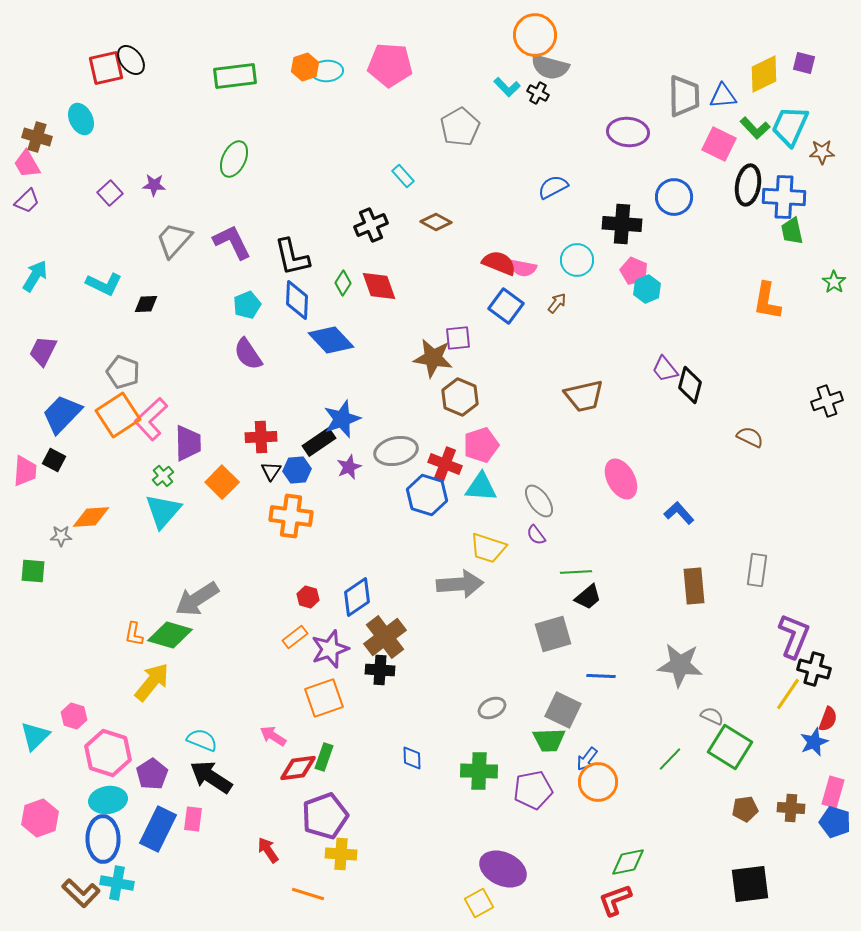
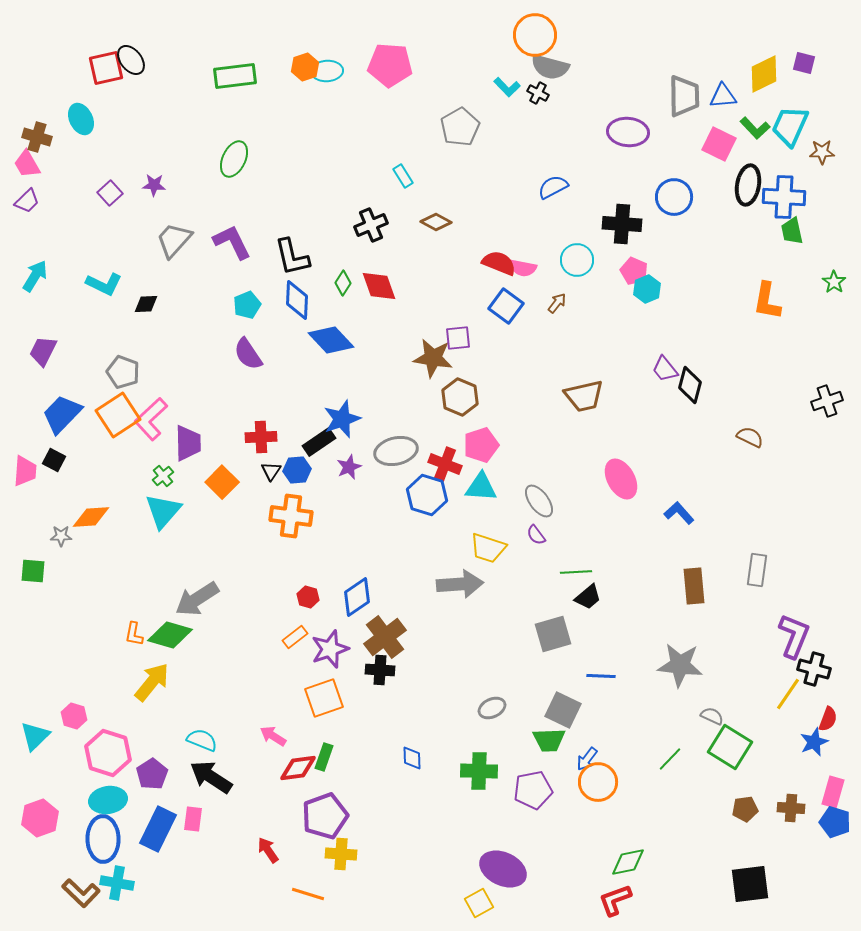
cyan rectangle at (403, 176): rotated 10 degrees clockwise
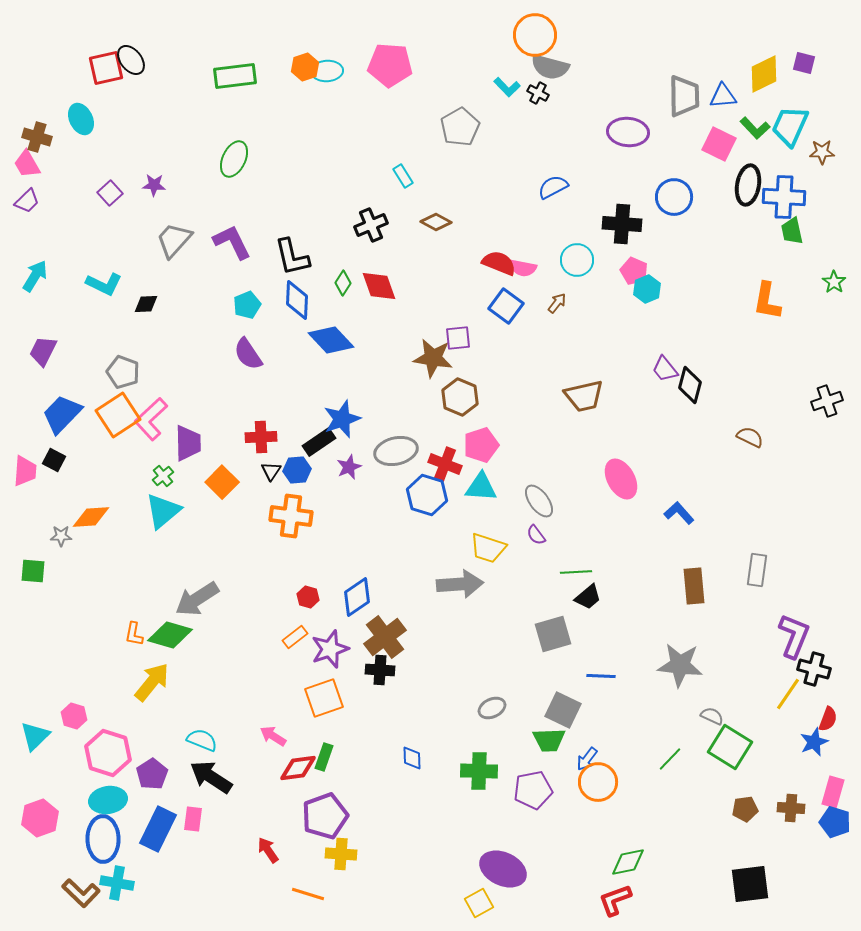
cyan triangle at (163, 511): rotated 9 degrees clockwise
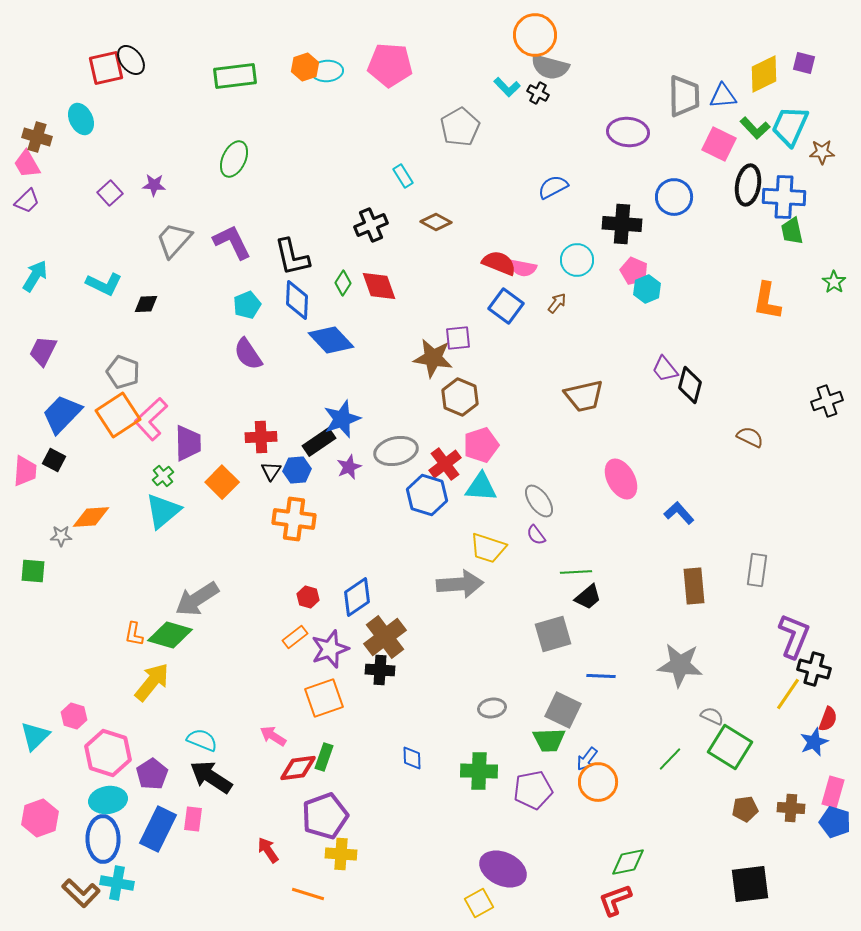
red cross at (445, 464): rotated 32 degrees clockwise
orange cross at (291, 516): moved 3 px right, 3 px down
gray ellipse at (492, 708): rotated 16 degrees clockwise
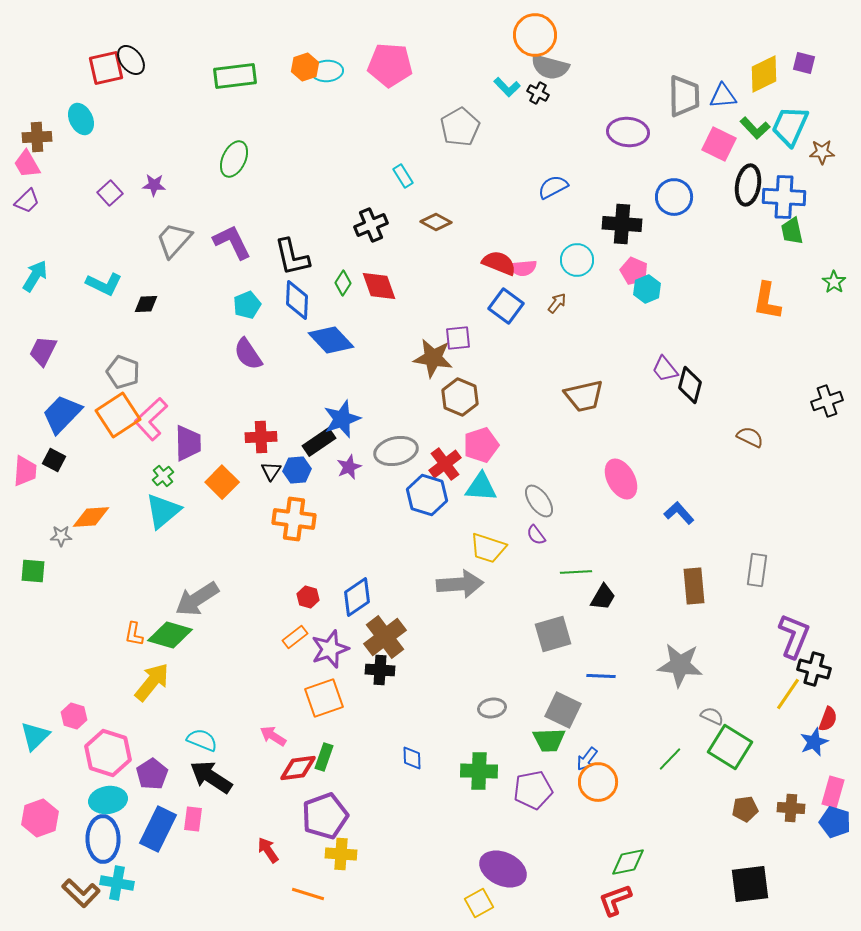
brown cross at (37, 137): rotated 20 degrees counterclockwise
pink semicircle at (523, 268): rotated 16 degrees counterclockwise
black trapezoid at (588, 597): moved 15 px right; rotated 20 degrees counterclockwise
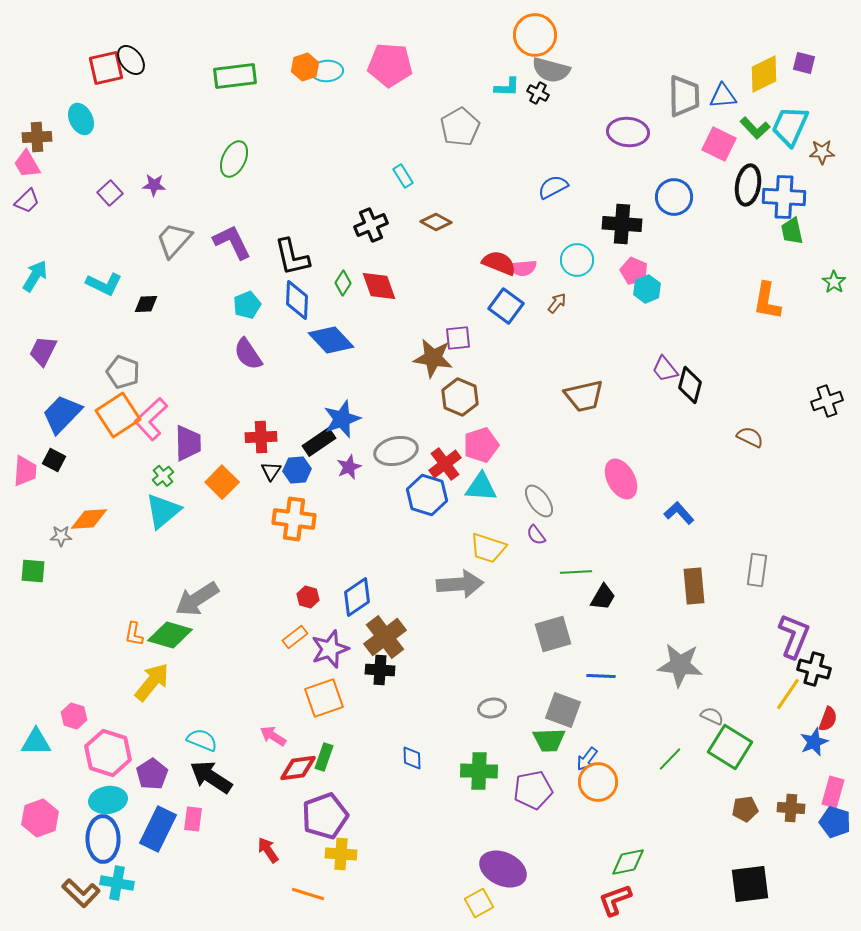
gray semicircle at (550, 67): moved 1 px right, 3 px down
cyan L-shape at (507, 87): rotated 44 degrees counterclockwise
orange diamond at (91, 517): moved 2 px left, 2 px down
gray square at (563, 710): rotated 6 degrees counterclockwise
cyan triangle at (35, 736): moved 1 px right, 6 px down; rotated 44 degrees clockwise
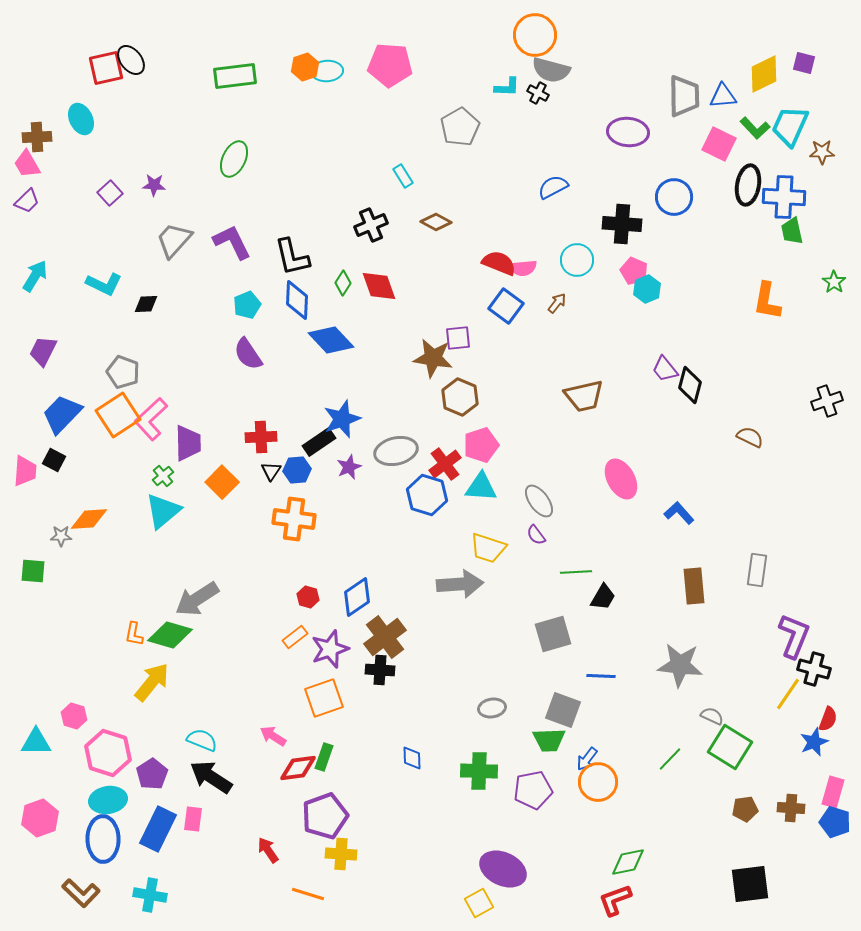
cyan cross at (117, 883): moved 33 px right, 12 px down
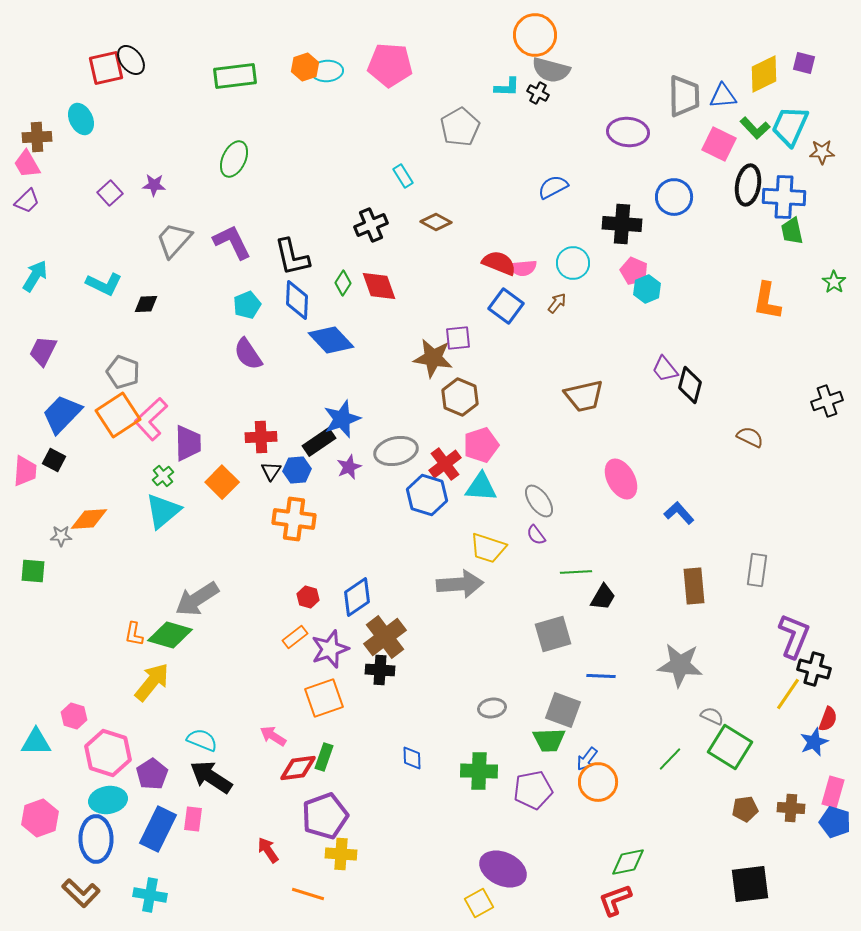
cyan circle at (577, 260): moved 4 px left, 3 px down
blue ellipse at (103, 839): moved 7 px left
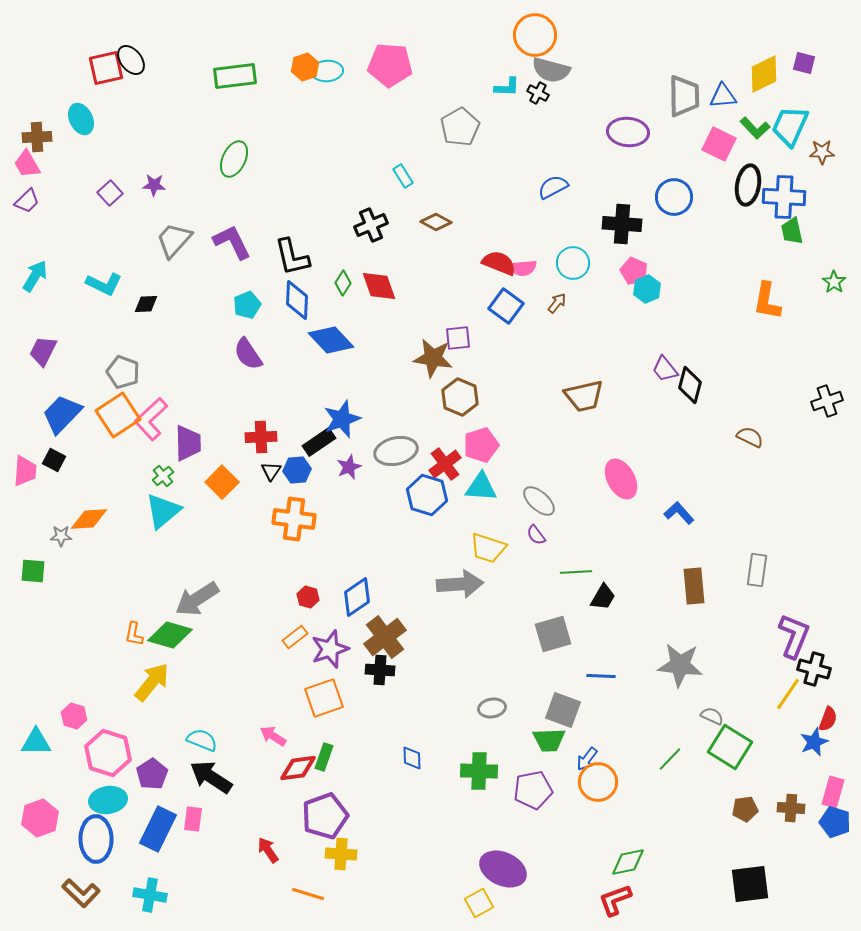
gray ellipse at (539, 501): rotated 12 degrees counterclockwise
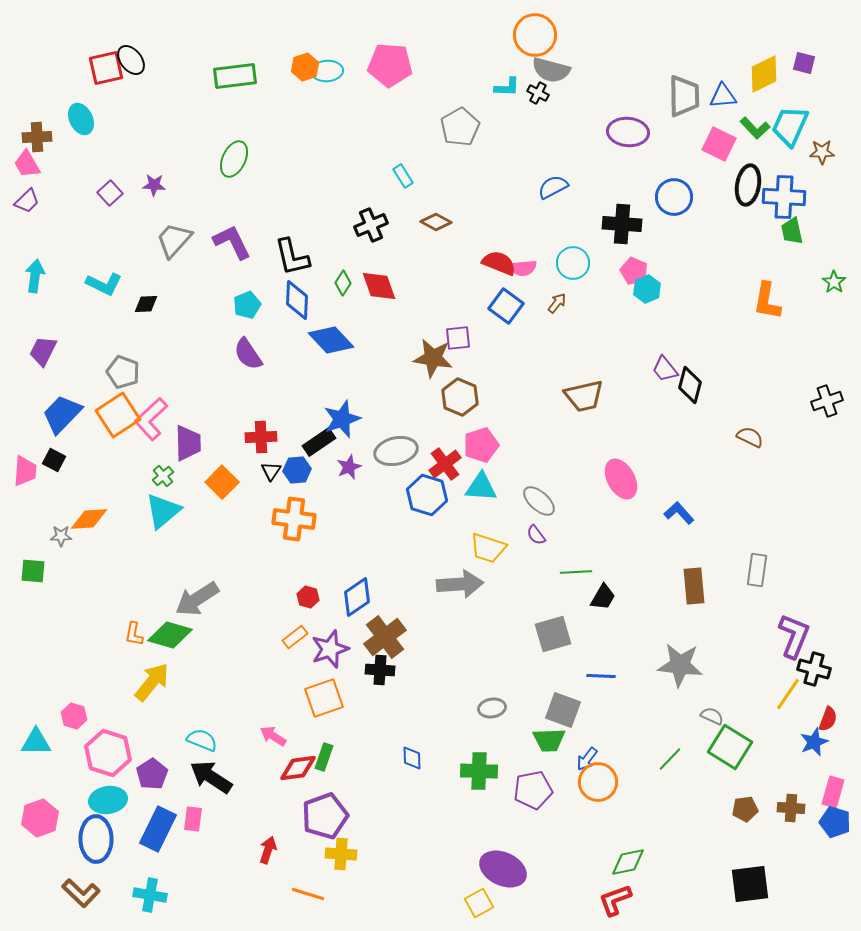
cyan arrow at (35, 276): rotated 24 degrees counterclockwise
red arrow at (268, 850): rotated 52 degrees clockwise
